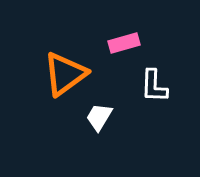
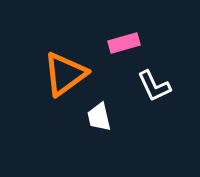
white L-shape: rotated 27 degrees counterclockwise
white trapezoid: rotated 44 degrees counterclockwise
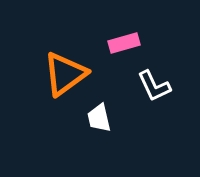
white trapezoid: moved 1 px down
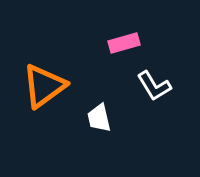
orange triangle: moved 21 px left, 12 px down
white L-shape: rotated 6 degrees counterclockwise
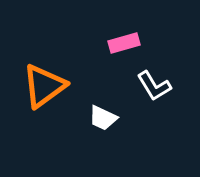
white trapezoid: moved 4 px right; rotated 52 degrees counterclockwise
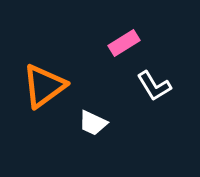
pink rectangle: rotated 16 degrees counterclockwise
white trapezoid: moved 10 px left, 5 px down
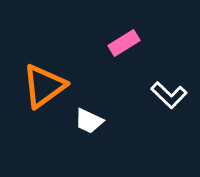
white L-shape: moved 15 px right, 9 px down; rotated 15 degrees counterclockwise
white trapezoid: moved 4 px left, 2 px up
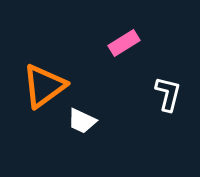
white L-shape: moved 1 px left, 1 px up; rotated 120 degrees counterclockwise
white trapezoid: moved 7 px left
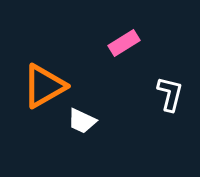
orange triangle: rotated 6 degrees clockwise
white L-shape: moved 2 px right
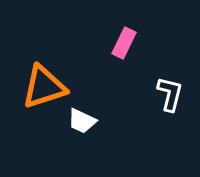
pink rectangle: rotated 32 degrees counterclockwise
orange triangle: moved 1 px down; rotated 12 degrees clockwise
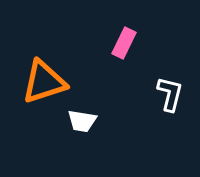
orange triangle: moved 5 px up
white trapezoid: rotated 16 degrees counterclockwise
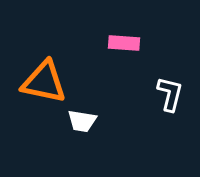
pink rectangle: rotated 68 degrees clockwise
orange triangle: rotated 30 degrees clockwise
